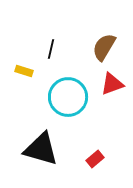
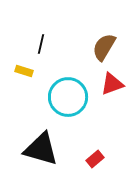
black line: moved 10 px left, 5 px up
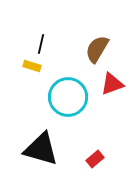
brown semicircle: moved 7 px left, 2 px down
yellow rectangle: moved 8 px right, 5 px up
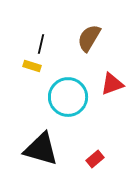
brown semicircle: moved 8 px left, 11 px up
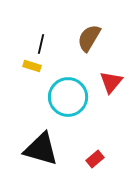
red triangle: moved 1 px left, 2 px up; rotated 30 degrees counterclockwise
